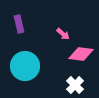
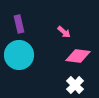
pink arrow: moved 1 px right, 2 px up
pink diamond: moved 3 px left, 2 px down
cyan circle: moved 6 px left, 11 px up
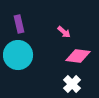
cyan circle: moved 1 px left
white cross: moved 3 px left, 1 px up
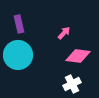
pink arrow: moved 1 px down; rotated 88 degrees counterclockwise
white cross: rotated 18 degrees clockwise
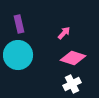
pink diamond: moved 5 px left, 2 px down; rotated 10 degrees clockwise
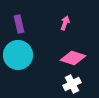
pink arrow: moved 1 px right, 10 px up; rotated 24 degrees counterclockwise
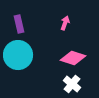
white cross: rotated 24 degrees counterclockwise
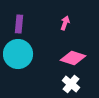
purple rectangle: rotated 18 degrees clockwise
cyan circle: moved 1 px up
white cross: moved 1 px left
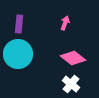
pink diamond: rotated 20 degrees clockwise
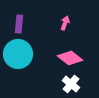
pink diamond: moved 3 px left
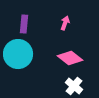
purple rectangle: moved 5 px right
white cross: moved 3 px right, 2 px down
